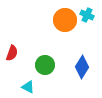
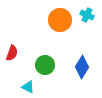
orange circle: moved 5 px left
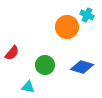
orange circle: moved 7 px right, 7 px down
red semicircle: rotated 21 degrees clockwise
blue diamond: rotated 75 degrees clockwise
cyan triangle: rotated 16 degrees counterclockwise
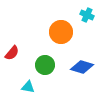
orange circle: moved 6 px left, 5 px down
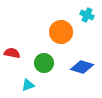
red semicircle: rotated 119 degrees counterclockwise
green circle: moved 1 px left, 2 px up
cyan triangle: moved 2 px up; rotated 32 degrees counterclockwise
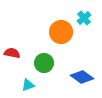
cyan cross: moved 3 px left, 3 px down; rotated 24 degrees clockwise
blue diamond: moved 10 px down; rotated 20 degrees clockwise
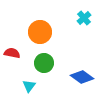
orange circle: moved 21 px left
cyan triangle: moved 1 px right, 1 px down; rotated 32 degrees counterclockwise
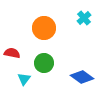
orange circle: moved 4 px right, 4 px up
cyan triangle: moved 5 px left, 7 px up
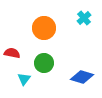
blue diamond: rotated 20 degrees counterclockwise
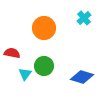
green circle: moved 3 px down
cyan triangle: moved 1 px right, 5 px up
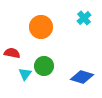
orange circle: moved 3 px left, 1 px up
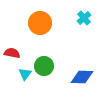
orange circle: moved 1 px left, 4 px up
blue diamond: rotated 15 degrees counterclockwise
